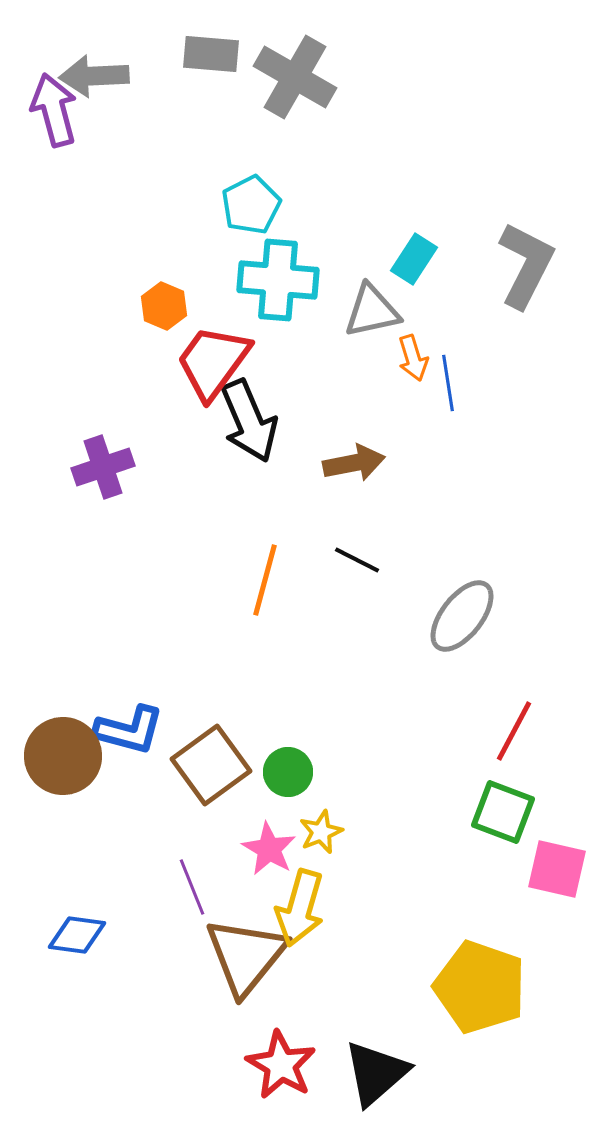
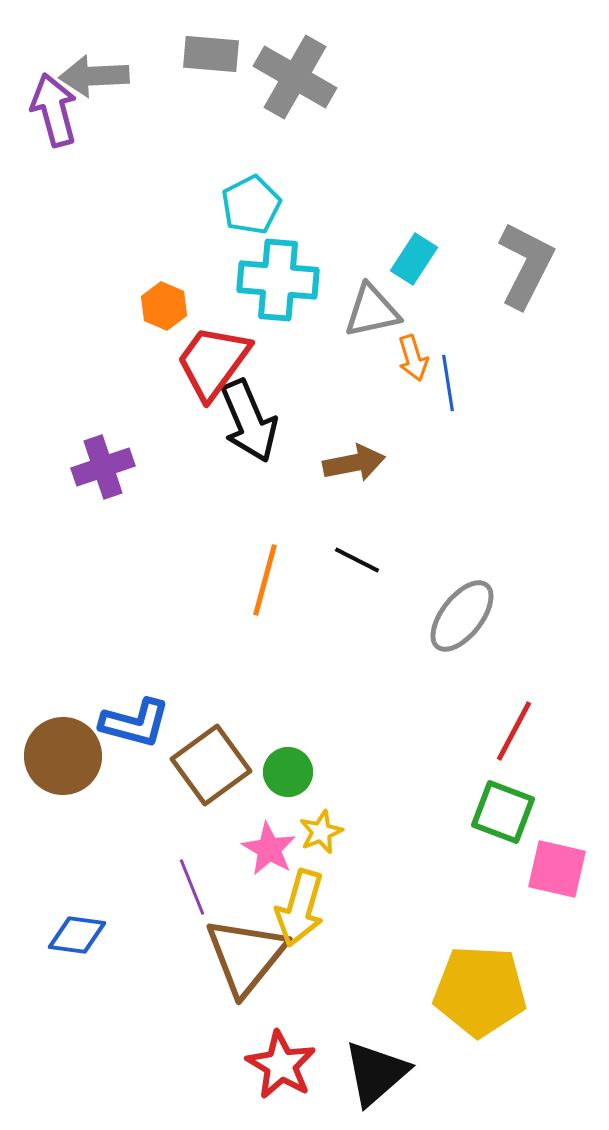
blue L-shape: moved 6 px right, 7 px up
yellow pentagon: moved 4 px down; rotated 16 degrees counterclockwise
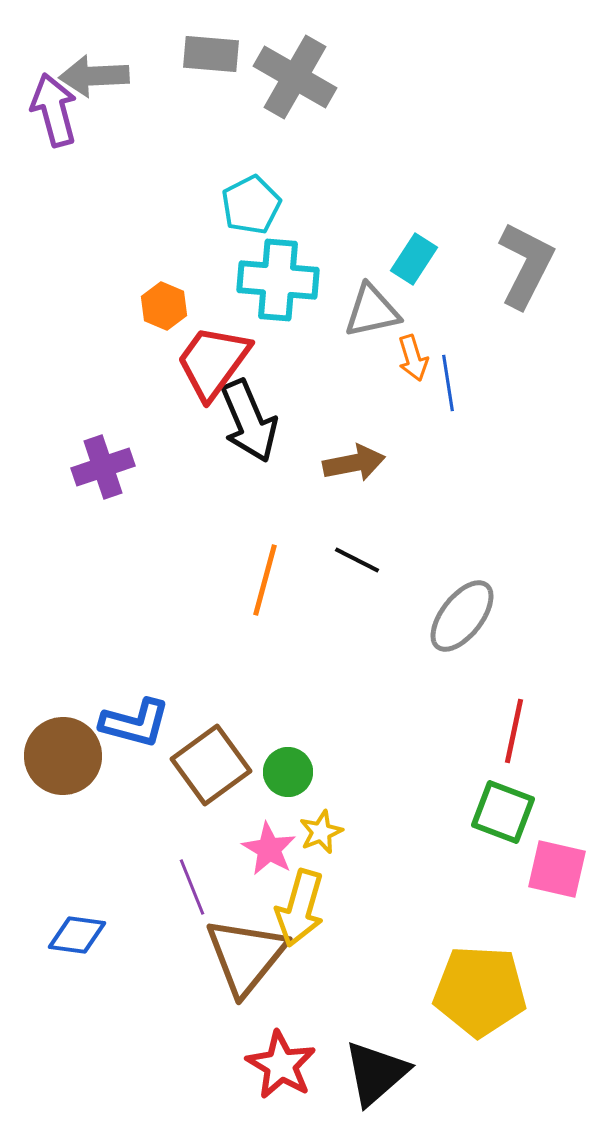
red line: rotated 16 degrees counterclockwise
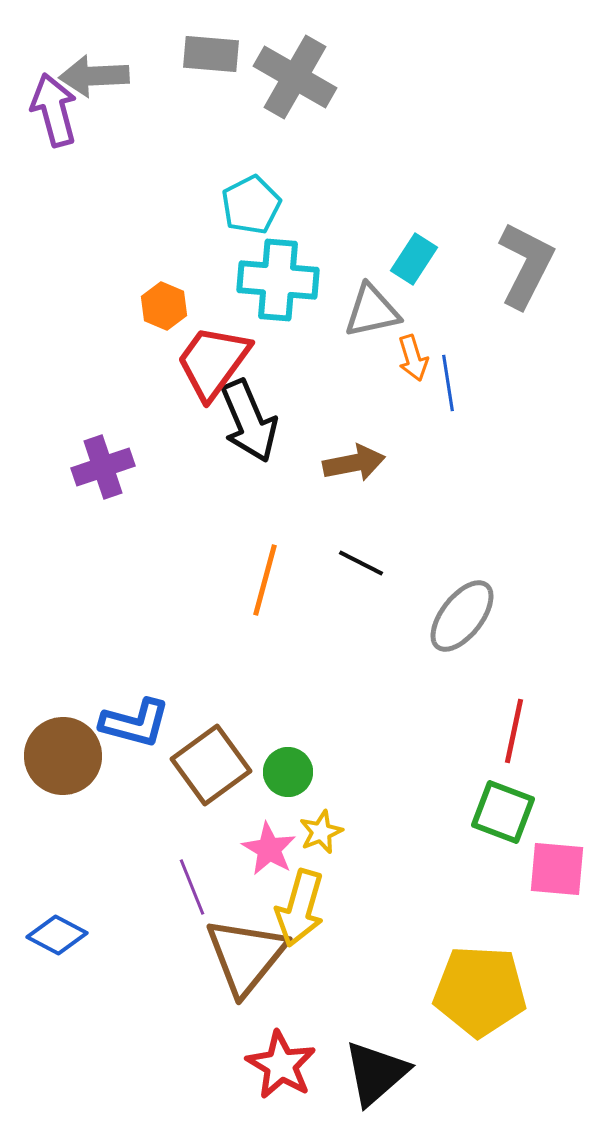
black line: moved 4 px right, 3 px down
pink square: rotated 8 degrees counterclockwise
blue diamond: moved 20 px left; rotated 20 degrees clockwise
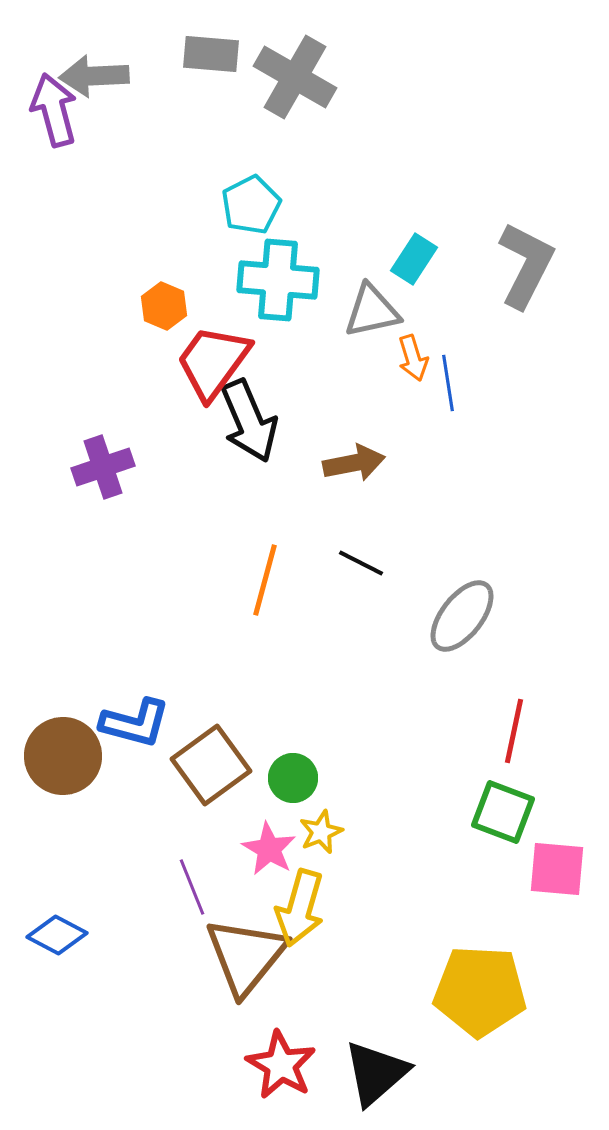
green circle: moved 5 px right, 6 px down
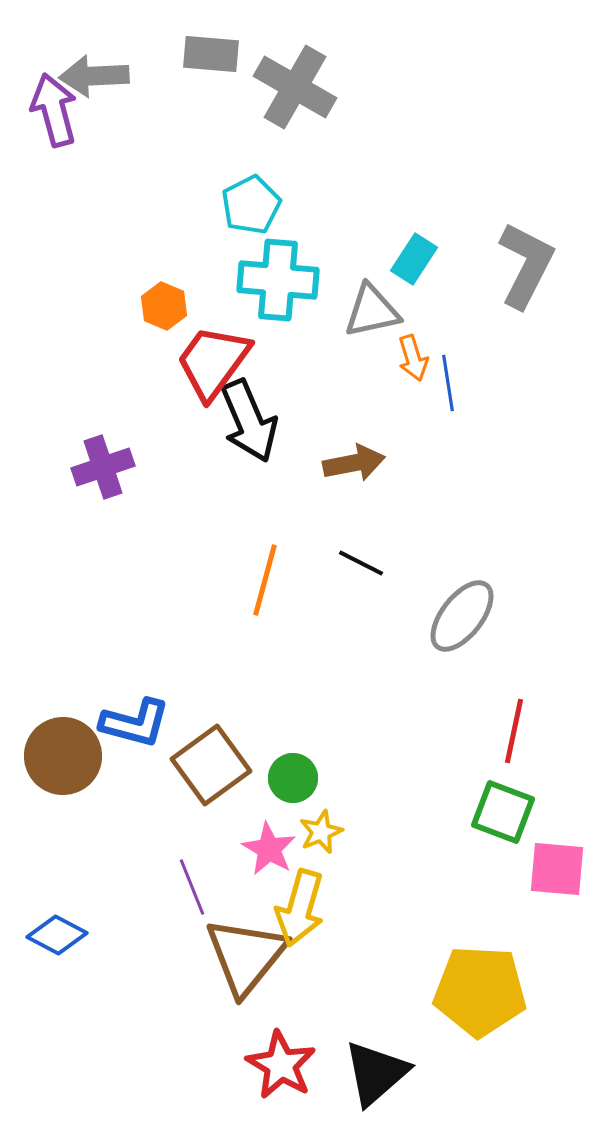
gray cross: moved 10 px down
